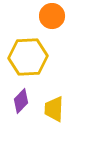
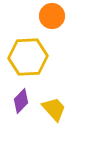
yellow trapezoid: rotated 136 degrees clockwise
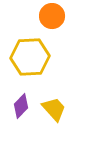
yellow hexagon: moved 2 px right
purple diamond: moved 5 px down
